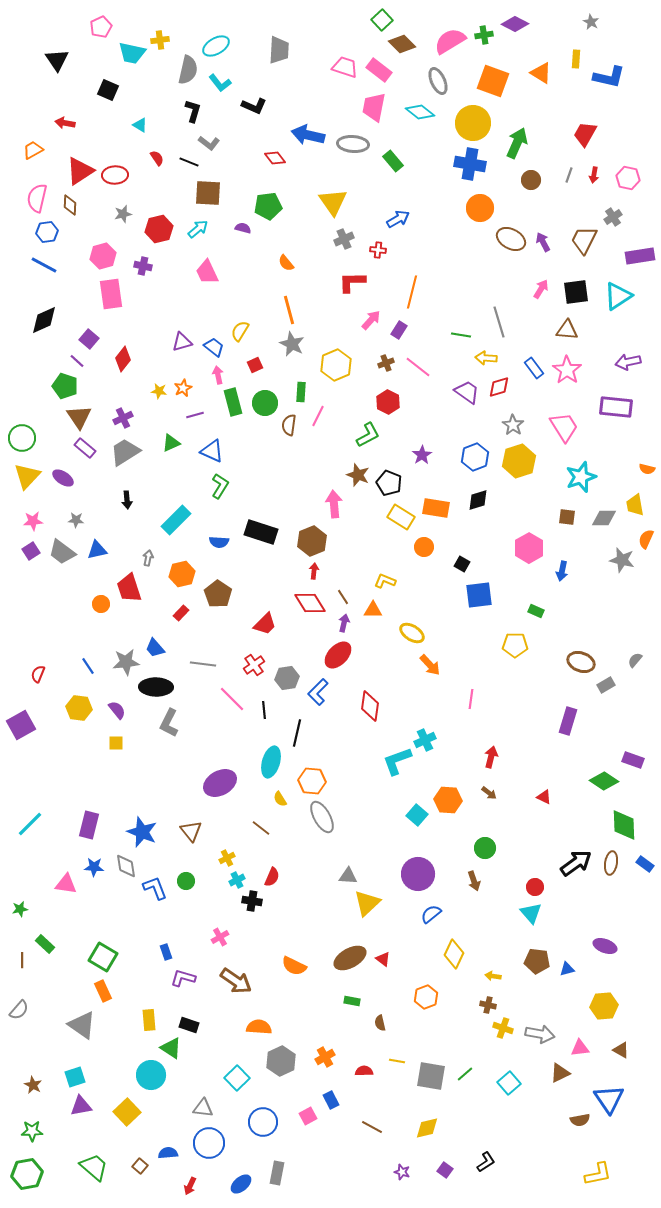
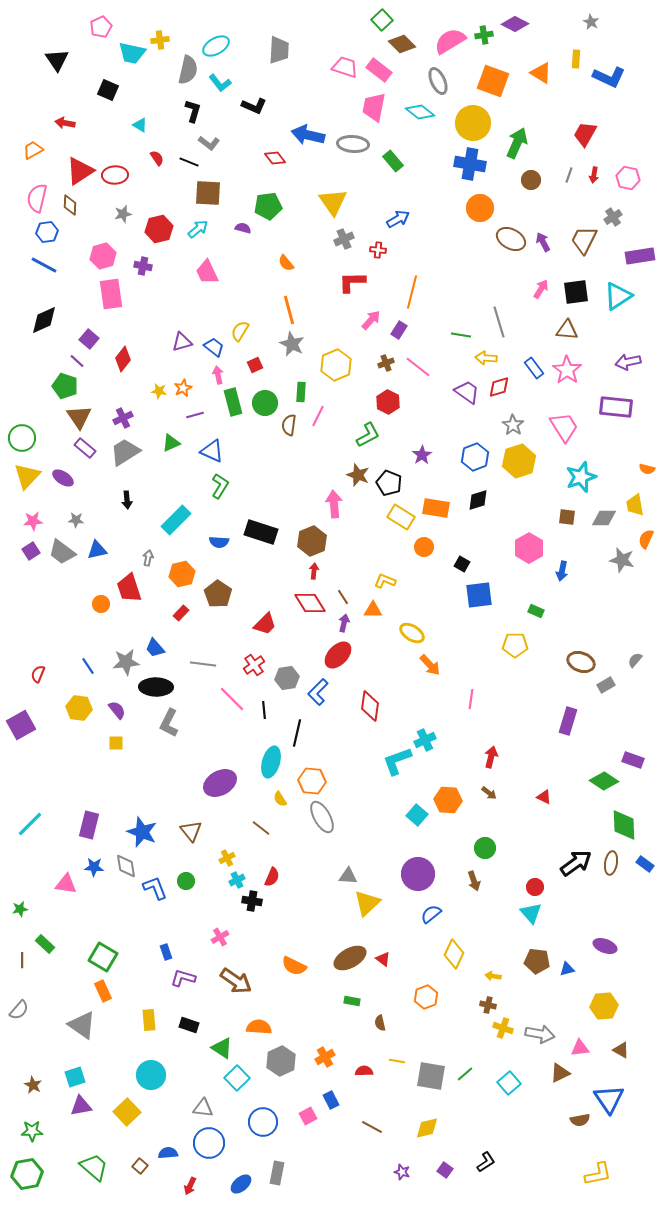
blue L-shape at (609, 77): rotated 12 degrees clockwise
green triangle at (171, 1048): moved 51 px right
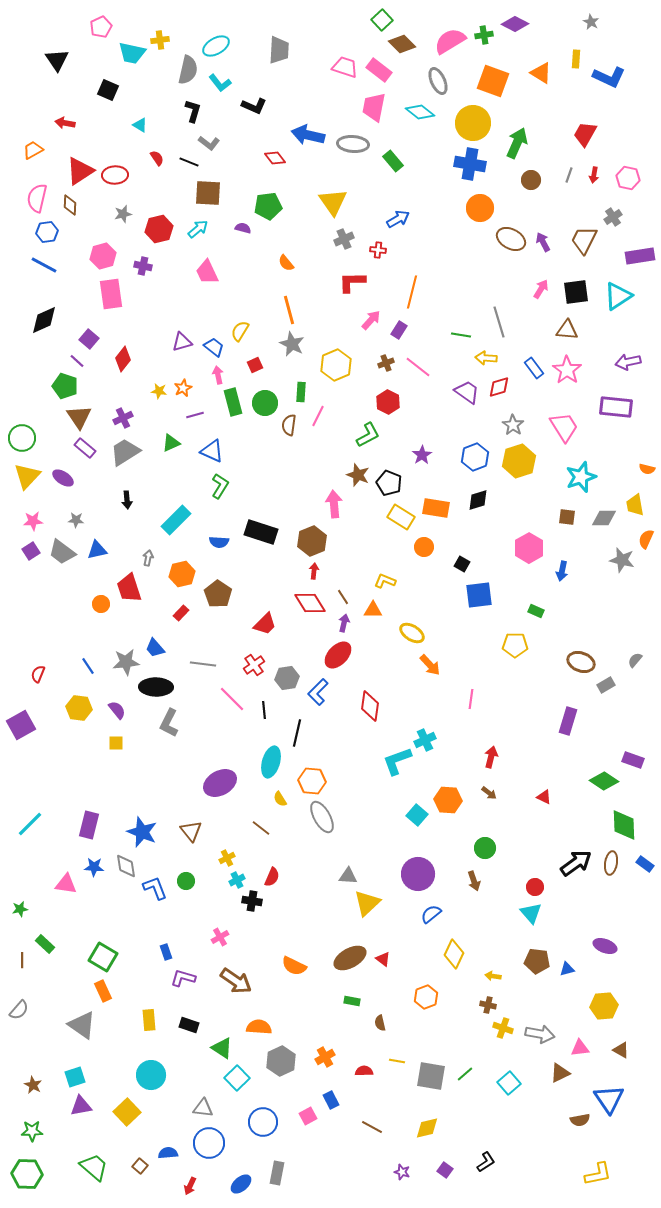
green hexagon at (27, 1174): rotated 12 degrees clockwise
